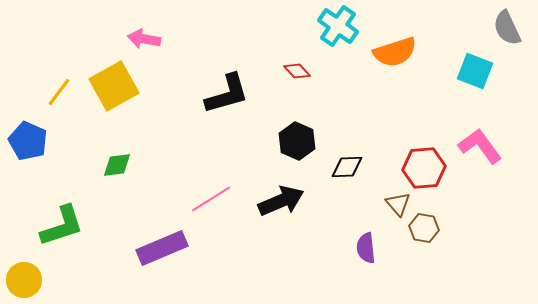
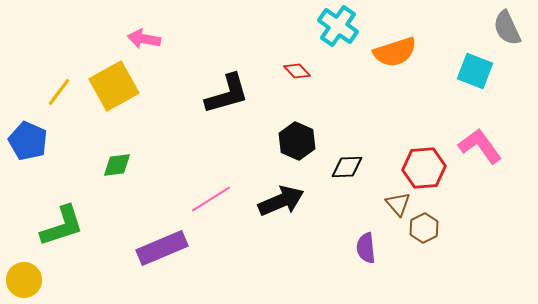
brown hexagon: rotated 24 degrees clockwise
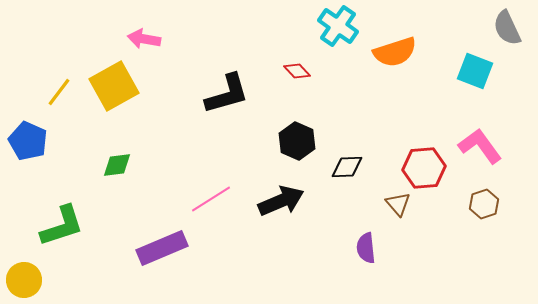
brown hexagon: moved 60 px right, 24 px up; rotated 8 degrees clockwise
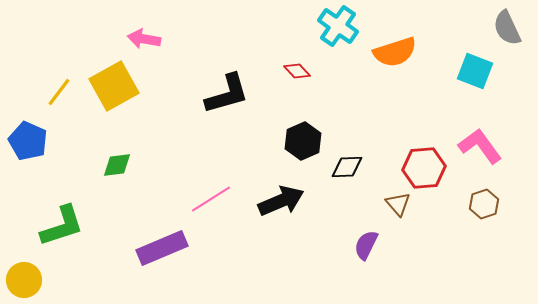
black hexagon: moved 6 px right; rotated 12 degrees clockwise
purple semicircle: moved 3 px up; rotated 32 degrees clockwise
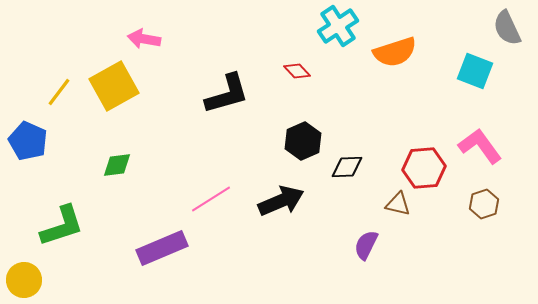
cyan cross: rotated 21 degrees clockwise
brown triangle: rotated 36 degrees counterclockwise
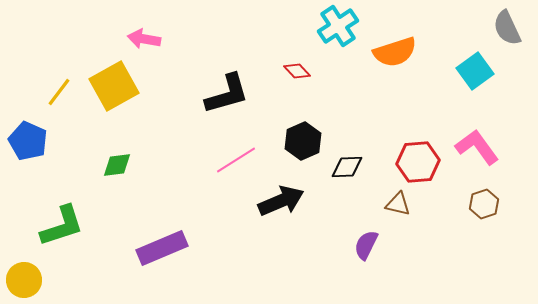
cyan square: rotated 33 degrees clockwise
pink L-shape: moved 3 px left, 1 px down
red hexagon: moved 6 px left, 6 px up
pink line: moved 25 px right, 39 px up
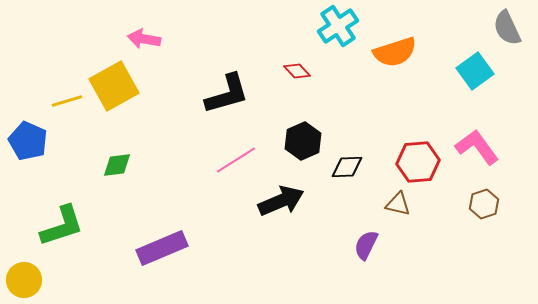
yellow line: moved 8 px right, 9 px down; rotated 36 degrees clockwise
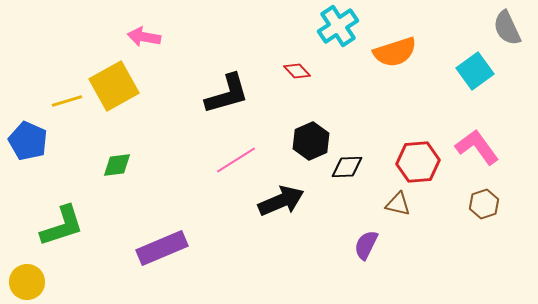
pink arrow: moved 2 px up
black hexagon: moved 8 px right
yellow circle: moved 3 px right, 2 px down
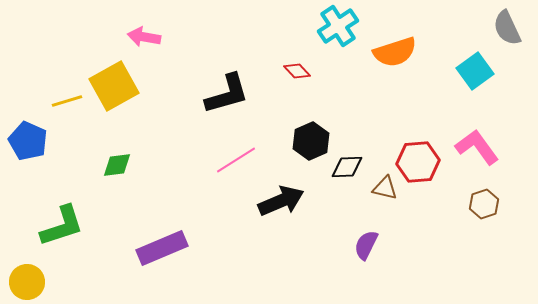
brown triangle: moved 13 px left, 16 px up
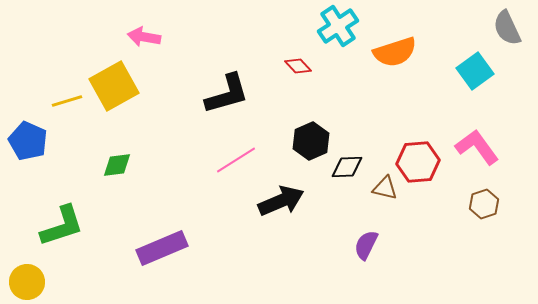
red diamond: moved 1 px right, 5 px up
